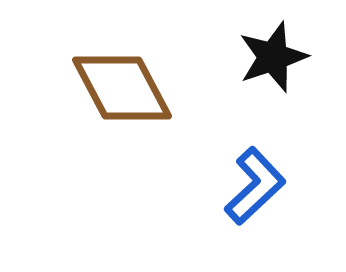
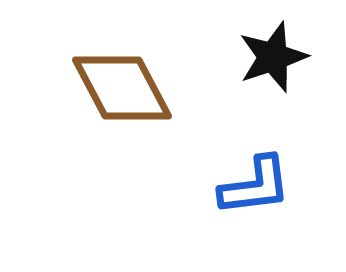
blue L-shape: rotated 36 degrees clockwise
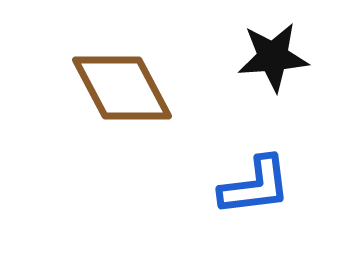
black star: rotated 14 degrees clockwise
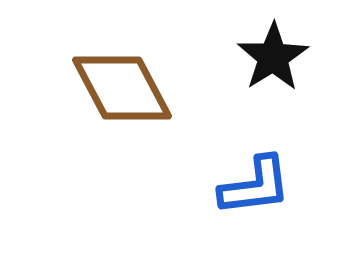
black star: rotated 28 degrees counterclockwise
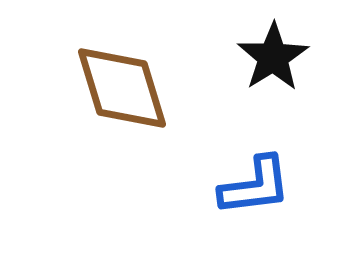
brown diamond: rotated 11 degrees clockwise
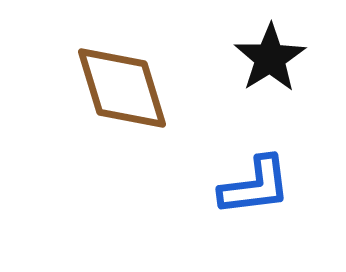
black star: moved 3 px left, 1 px down
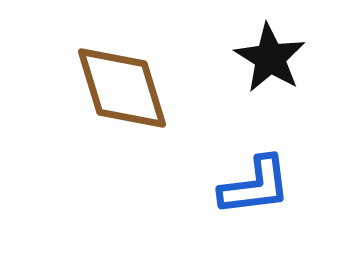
black star: rotated 8 degrees counterclockwise
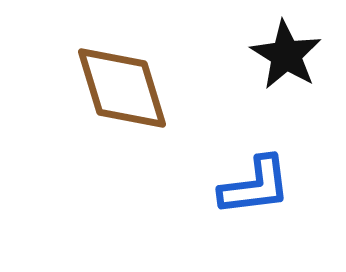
black star: moved 16 px right, 3 px up
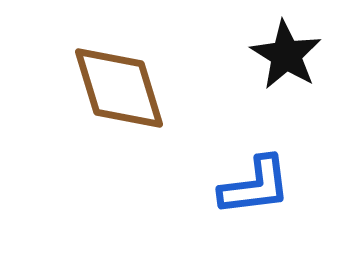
brown diamond: moved 3 px left
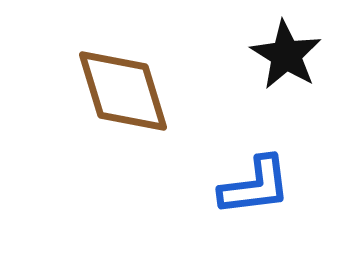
brown diamond: moved 4 px right, 3 px down
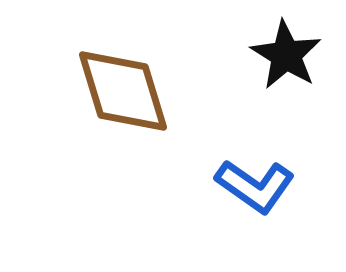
blue L-shape: rotated 42 degrees clockwise
